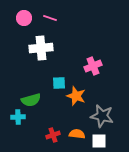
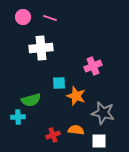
pink circle: moved 1 px left, 1 px up
gray star: moved 1 px right, 3 px up
orange semicircle: moved 1 px left, 4 px up
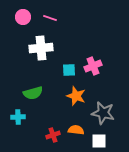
cyan square: moved 10 px right, 13 px up
green semicircle: moved 2 px right, 7 px up
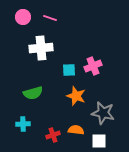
cyan cross: moved 5 px right, 7 px down
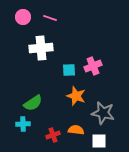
green semicircle: moved 10 px down; rotated 18 degrees counterclockwise
